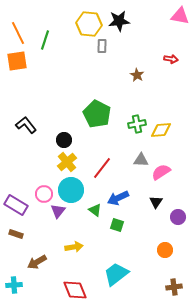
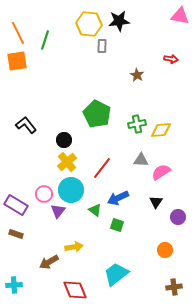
brown arrow: moved 12 px right
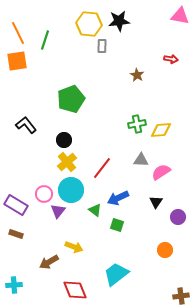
green pentagon: moved 26 px left, 15 px up; rotated 24 degrees clockwise
yellow arrow: rotated 30 degrees clockwise
brown cross: moved 7 px right, 9 px down
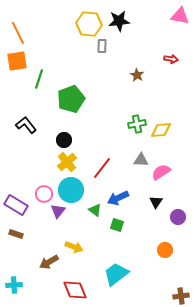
green line: moved 6 px left, 39 px down
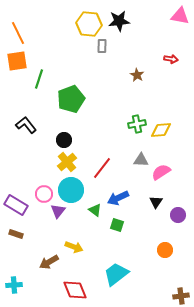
purple circle: moved 2 px up
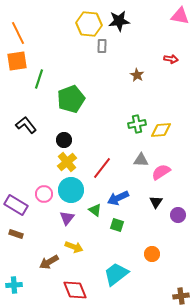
purple triangle: moved 9 px right, 7 px down
orange circle: moved 13 px left, 4 px down
